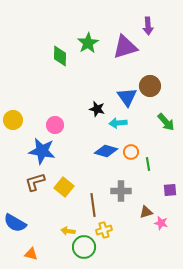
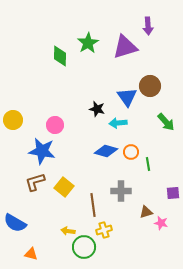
purple square: moved 3 px right, 3 px down
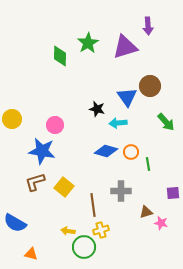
yellow circle: moved 1 px left, 1 px up
yellow cross: moved 3 px left
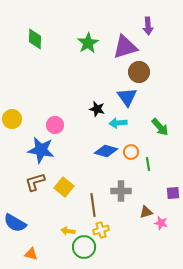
green diamond: moved 25 px left, 17 px up
brown circle: moved 11 px left, 14 px up
green arrow: moved 6 px left, 5 px down
blue star: moved 1 px left, 1 px up
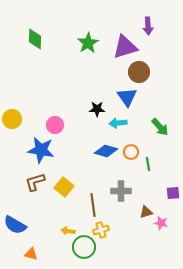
black star: rotated 14 degrees counterclockwise
blue semicircle: moved 2 px down
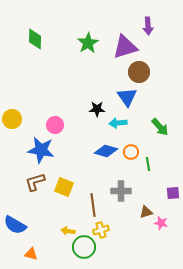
yellow square: rotated 18 degrees counterclockwise
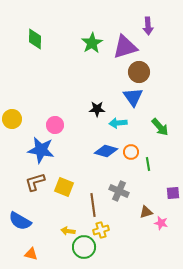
green star: moved 4 px right
blue triangle: moved 6 px right
gray cross: moved 2 px left; rotated 24 degrees clockwise
blue semicircle: moved 5 px right, 4 px up
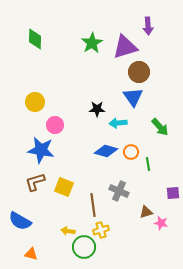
yellow circle: moved 23 px right, 17 px up
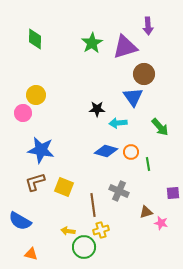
brown circle: moved 5 px right, 2 px down
yellow circle: moved 1 px right, 7 px up
pink circle: moved 32 px left, 12 px up
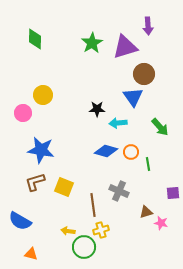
yellow circle: moved 7 px right
